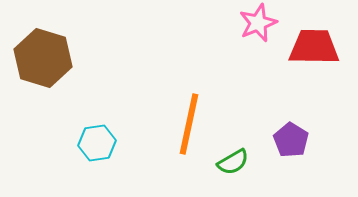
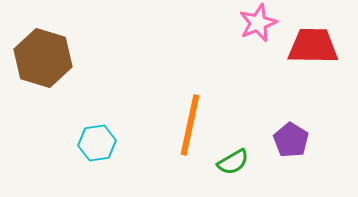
red trapezoid: moved 1 px left, 1 px up
orange line: moved 1 px right, 1 px down
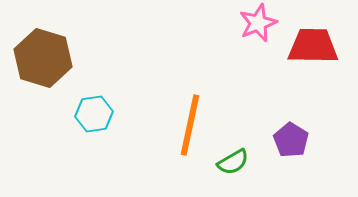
cyan hexagon: moved 3 px left, 29 px up
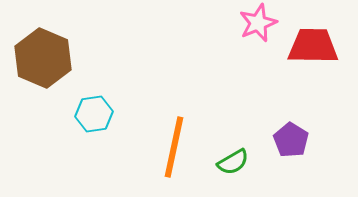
brown hexagon: rotated 6 degrees clockwise
orange line: moved 16 px left, 22 px down
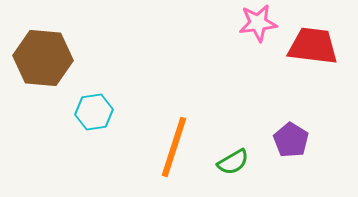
pink star: rotated 15 degrees clockwise
red trapezoid: rotated 6 degrees clockwise
brown hexagon: rotated 18 degrees counterclockwise
cyan hexagon: moved 2 px up
orange line: rotated 6 degrees clockwise
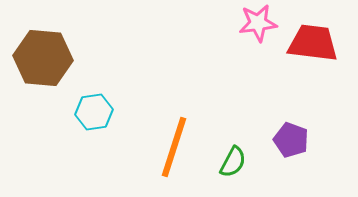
red trapezoid: moved 3 px up
purple pentagon: rotated 12 degrees counterclockwise
green semicircle: rotated 32 degrees counterclockwise
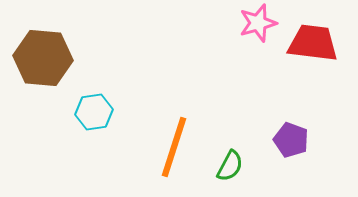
pink star: rotated 9 degrees counterclockwise
green semicircle: moved 3 px left, 4 px down
